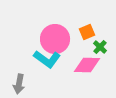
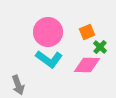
pink circle: moved 7 px left, 7 px up
cyan L-shape: moved 2 px right
gray arrow: moved 1 px left, 1 px down; rotated 30 degrees counterclockwise
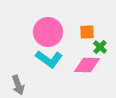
orange square: rotated 21 degrees clockwise
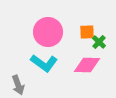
green cross: moved 1 px left, 5 px up
cyan L-shape: moved 5 px left, 4 px down
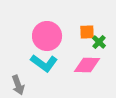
pink circle: moved 1 px left, 4 px down
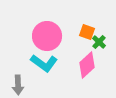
orange square: rotated 21 degrees clockwise
pink diamond: rotated 44 degrees counterclockwise
gray arrow: rotated 18 degrees clockwise
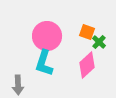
cyan L-shape: rotated 72 degrees clockwise
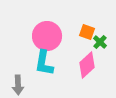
green cross: moved 1 px right
cyan L-shape: rotated 8 degrees counterclockwise
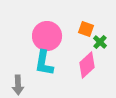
orange square: moved 1 px left, 3 px up
